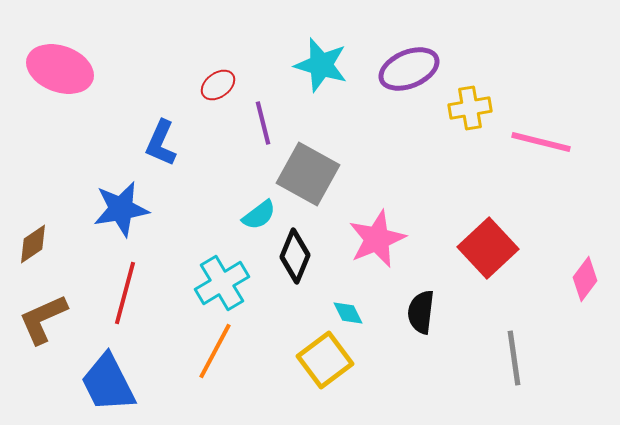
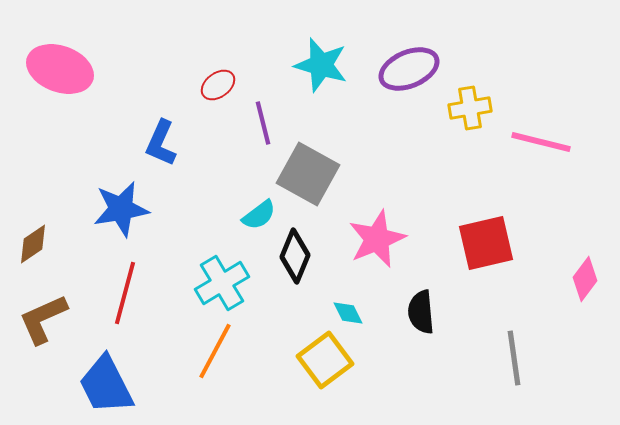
red square: moved 2 px left, 5 px up; rotated 30 degrees clockwise
black semicircle: rotated 12 degrees counterclockwise
blue trapezoid: moved 2 px left, 2 px down
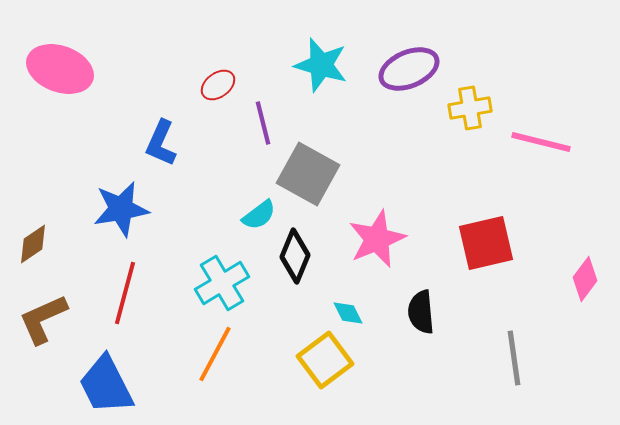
orange line: moved 3 px down
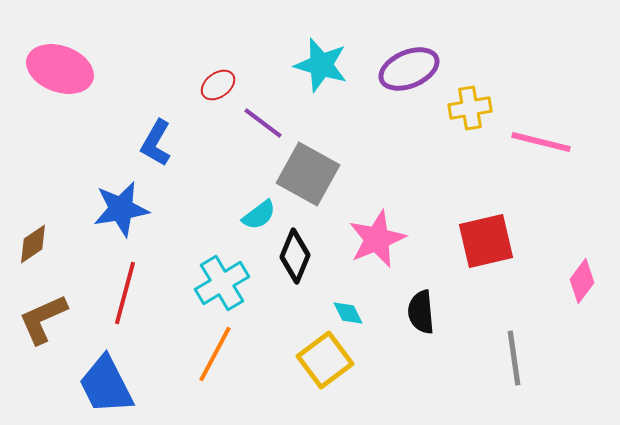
purple line: rotated 39 degrees counterclockwise
blue L-shape: moved 5 px left; rotated 6 degrees clockwise
red square: moved 2 px up
pink diamond: moved 3 px left, 2 px down
